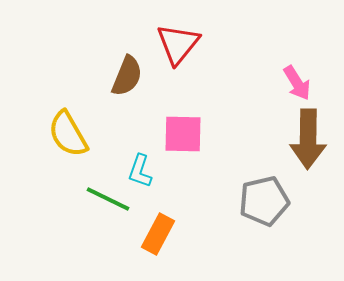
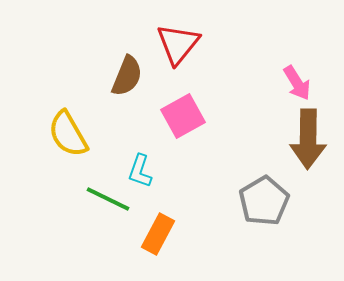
pink square: moved 18 px up; rotated 30 degrees counterclockwise
gray pentagon: rotated 18 degrees counterclockwise
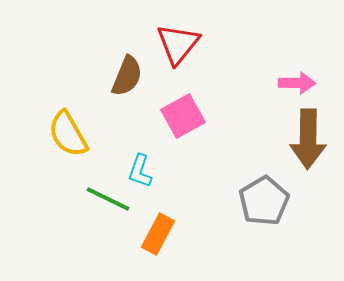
pink arrow: rotated 57 degrees counterclockwise
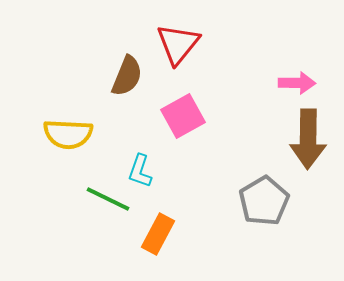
yellow semicircle: rotated 57 degrees counterclockwise
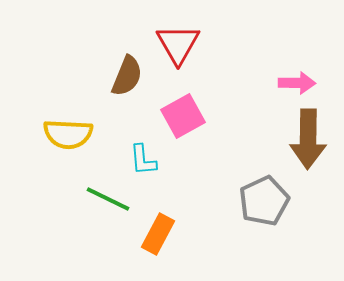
red triangle: rotated 9 degrees counterclockwise
cyan L-shape: moved 3 px right, 11 px up; rotated 24 degrees counterclockwise
gray pentagon: rotated 6 degrees clockwise
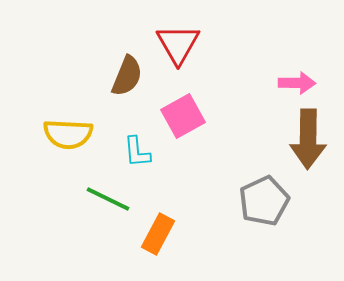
cyan L-shape: moved 6 px left, 8 px up
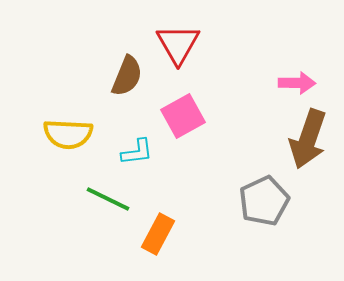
brown arrow: rotated 18 degrees clockwise
cyan L-shape: rotated 92 degrees counterclockwise
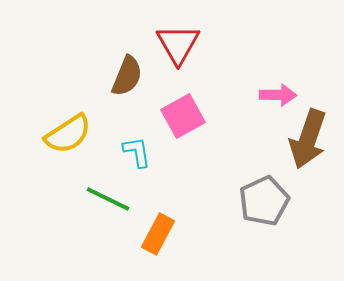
pink arrow: moved 19 px left, 12 px down
yellow semicircle: rotated 36 degrees counterclockwise
cyan L-shape: rotated 92 degrees counterclockwise
